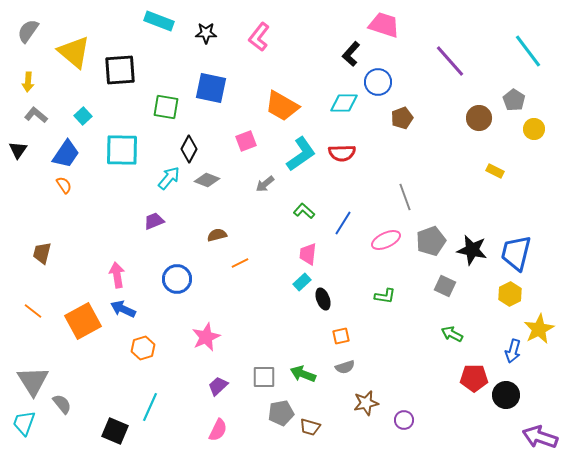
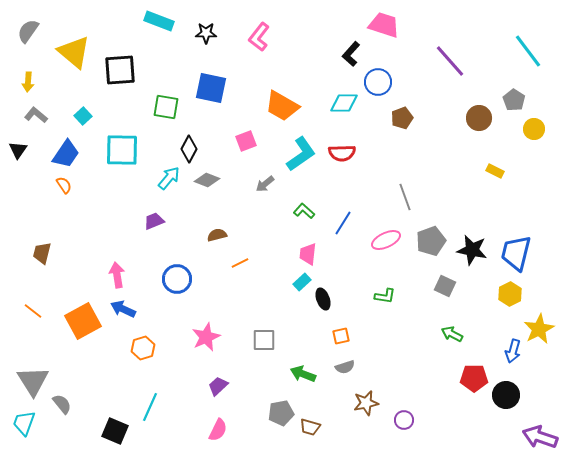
gray square at (264, 377): moved 37 px up
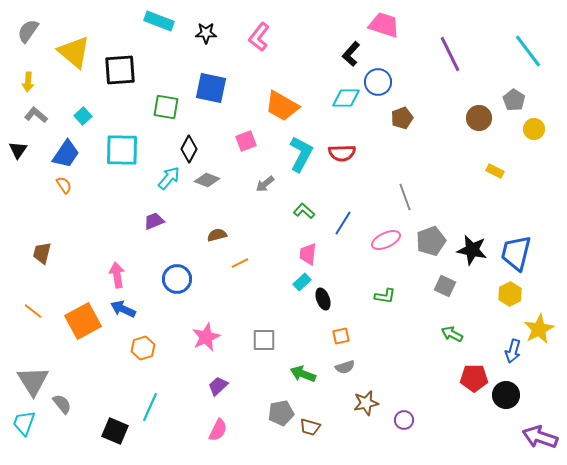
purple line at (450, 61): moved 7 px up; rotated 15 degrees clockwise
cyan diamond at (344, 103): moved 2 px right, 5 px up
cyan L-shape at (301, 154): rotated 27 degrees counterclockwise
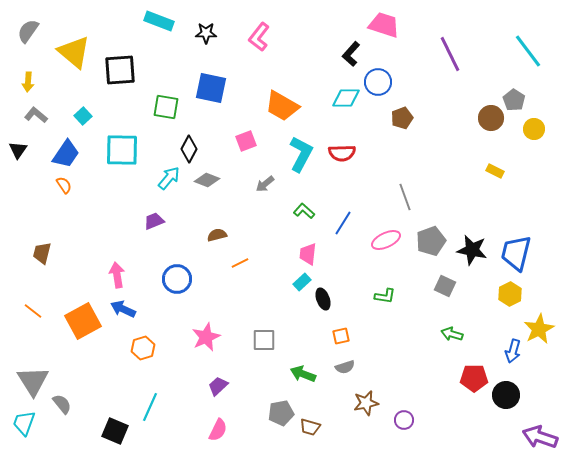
brown circle at (479, 118): moved 12 px right
green arrow at (452, 334): rotated 10 degrees counterclockwise
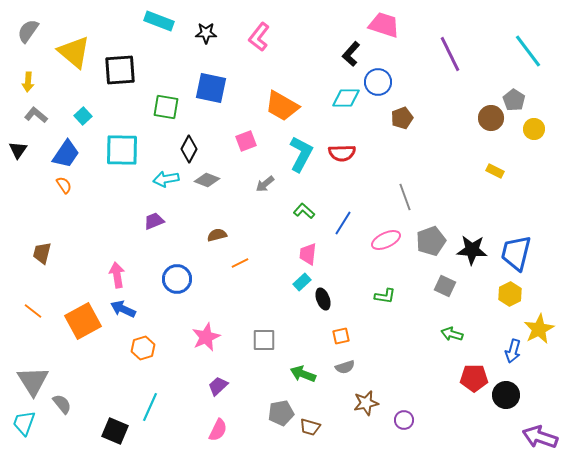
cyan arrow at (169, 178): moved 3 px left, 1 px down; rotated 140 degrees counterclockwise
black star at (472, 250): rotated 8 degrees counterclockwise
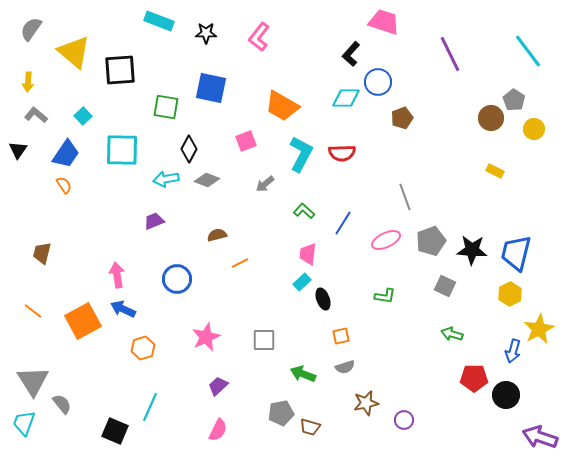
pink trapezoid at (384, 25): moved 3 px up
gray semicircle at (28, 31): moved 3 px right, 2 px up
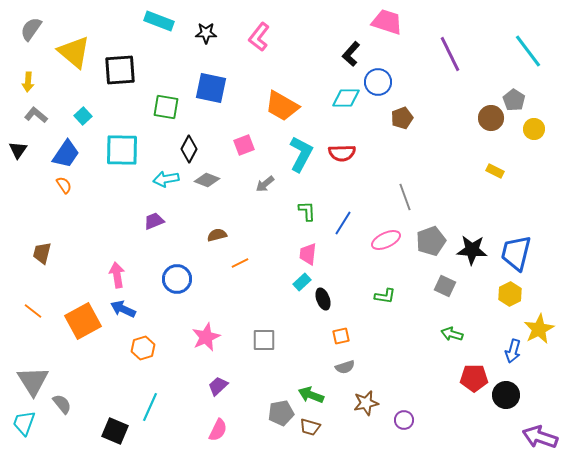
pink trapezoid at (384, 22): moved 3 px right
pink square at (246, 141): moved 2 px left, 4 px down
green L-shape at (304, 211): moved 3 px right; rotated 45 degrees clockwise
green arrow at (303, 374): moved 8 px right, 21 px down
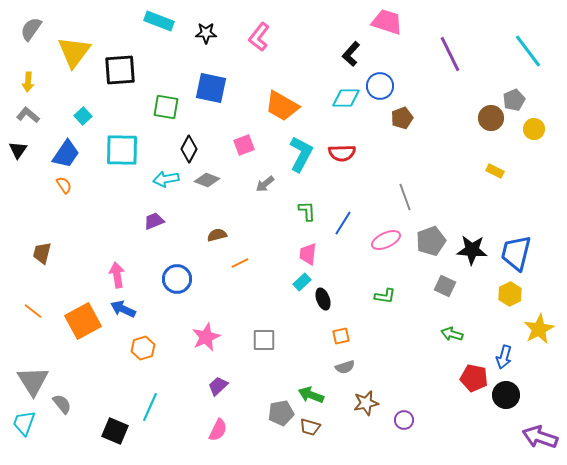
yellow triangle at (74, 52): rotated 27 degrees clockwise
blue circle at (378, 82): moved 2 px right, 4 px down
gray pentagon at (514, 100): rotated 15 degrees clockwise
gray L-shape at (36, 115): moved 8 px left
blue arrow at (513, 351): moved 9 px left, 6 px down
red pentagon at (474, 378): rotated 12 degrees clockwise
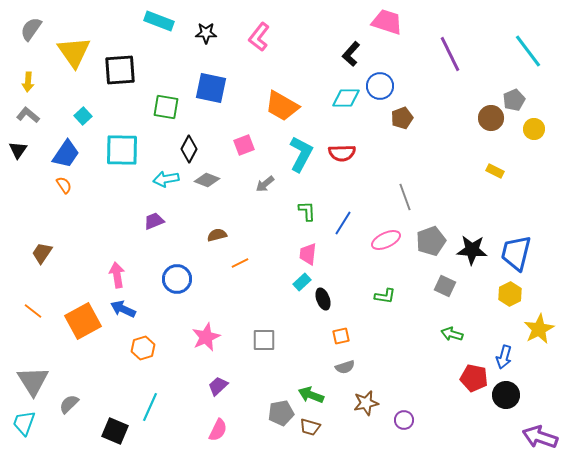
yellow triangle at (74, 52): rotated 12 degrees counterclockwise
brown trapezoid at (42, 253): rotated 20 degrees clockwise
gray semicircle at (62, 404): moved 7 px right; rotated 95 degrees counterclockwise
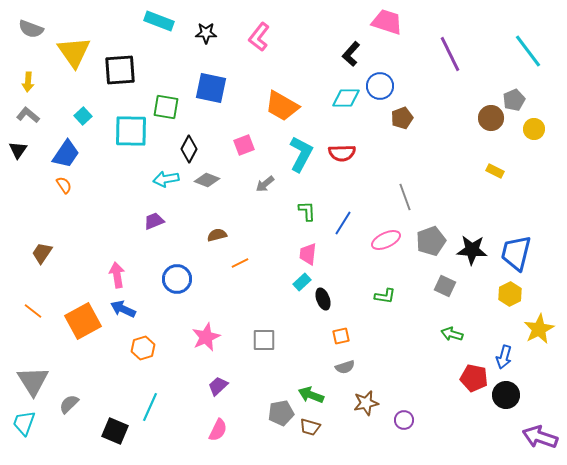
gray semicircle at (31, 29): rotated 105 degrees counterclockwise
cyan square at (122, 150): moved 9 px right, 19 px up
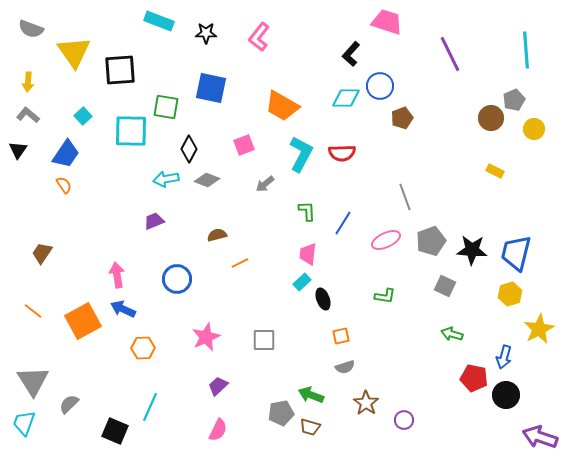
cyan line at (528, 51): moved 2 px left, 1 px up; rotated 33 degrees clockwise
yellow hexagon at (510, 294): rotated 10 degrees clockwise
orange hexagon at (143, 348): rotated 15 degrees clockwise
brown star at (366, 403): rotated 25 degrees counterclockwise
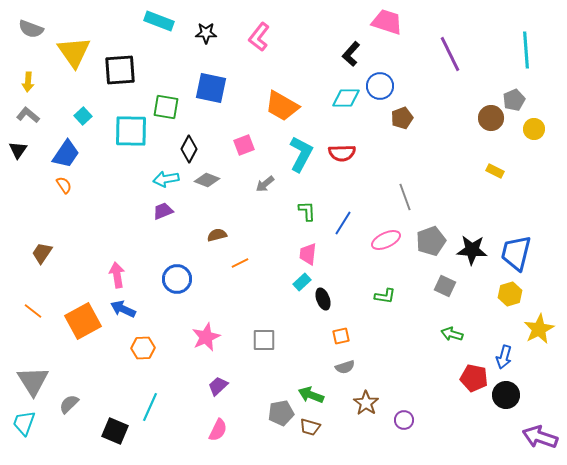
purple trapezoid at (154, 221): moved 9 px right, 10 px up
